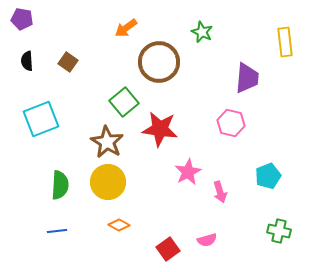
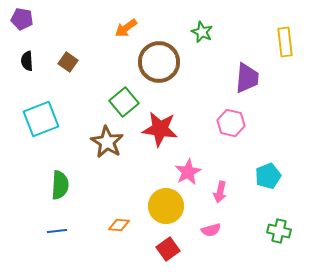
yellow circle: moved 58 px right, 24 px down
pink arrow: rotated 30 degrees clockwise
orange diamond: rotated 25 degrees counterclockwise
pink semicircle: moved 4 px right, 10 px up
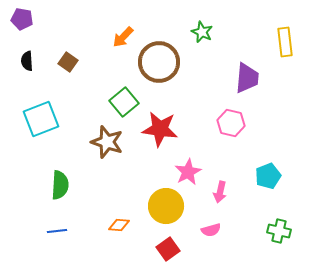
orange arrow: moved 3 px left, 9 px down; rotated 10 degrees counterclockwise
brown star: rotated 12 degrees counterclockwise
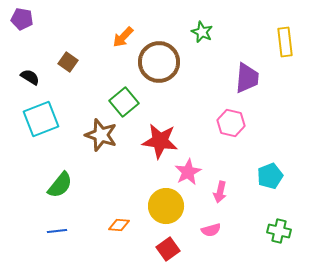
black semicircle: moved 3 px right, 16 px down; rotated 126 degrees clockwise
red star: moved 12 px down
brown star: moved 6 px left, 7 px up
cyan pentagon: moved 2 px right
green semicircle: rotated 36 degrees clockwise
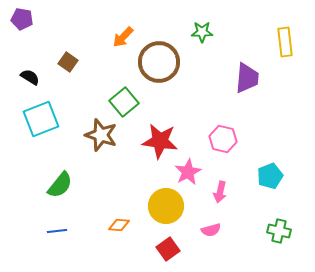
green star: rotated 25 degrees counterclockwise
pink hexagon: moved 8 px left, 16 px down
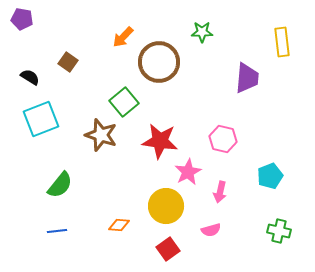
yellow rectangle: moved 3 px left
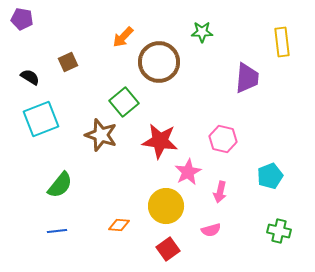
brown square: rotated 30 degrees clockwise
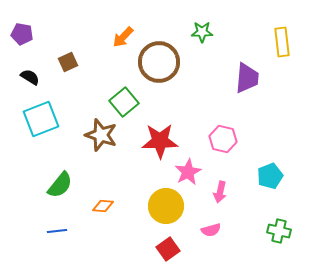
purple pentagon: moved 15 px down
red star: rotated 9 degrees counterclockwise
orange diamond: moved 16 px left, 19 px up
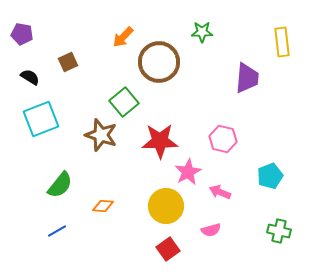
pink arrow: rotated 100 degrees clockwise
blue line: rotated 24 degrees counterclockwise
